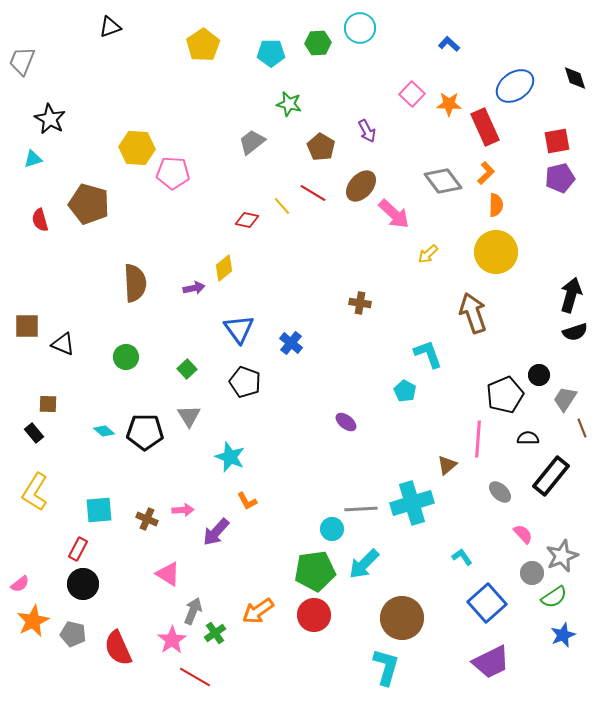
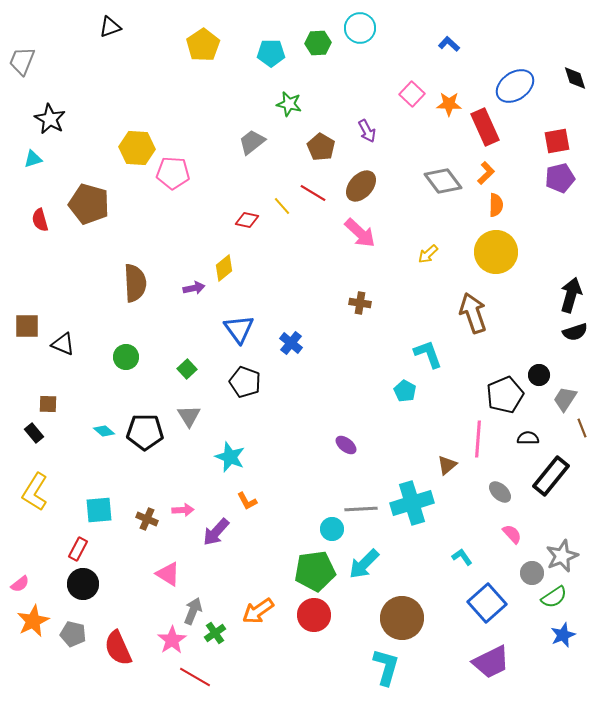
pink arrow at (394, 214): moved 34 px left, 19 px down
purple ellipse at (346, 422): moved 23 px down
pink semicircle at (523, 534): moved 11 px left
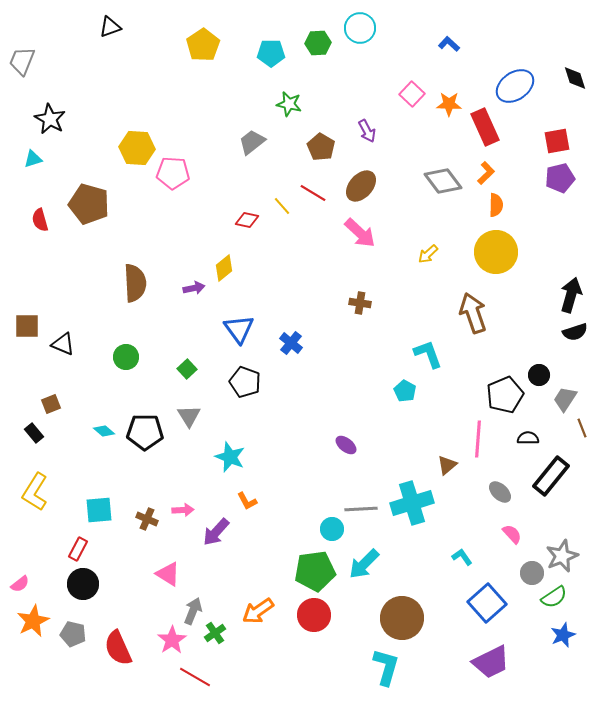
brown square at (48, 404): moved 3 px right; rotated 24 degrees counterclockwise
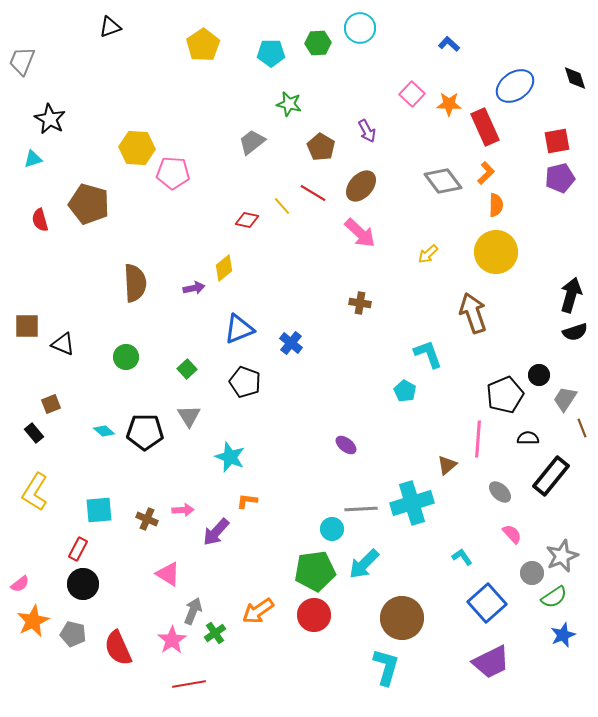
blue triangle at (239, 329): rotated 44 degrees clockwise
orange L-shape at (247, 501): rotated 125 degrees clockwise
red line at (195, 677): moved 6 px left, 7 px down; rotated 40 degrees counterclockwise
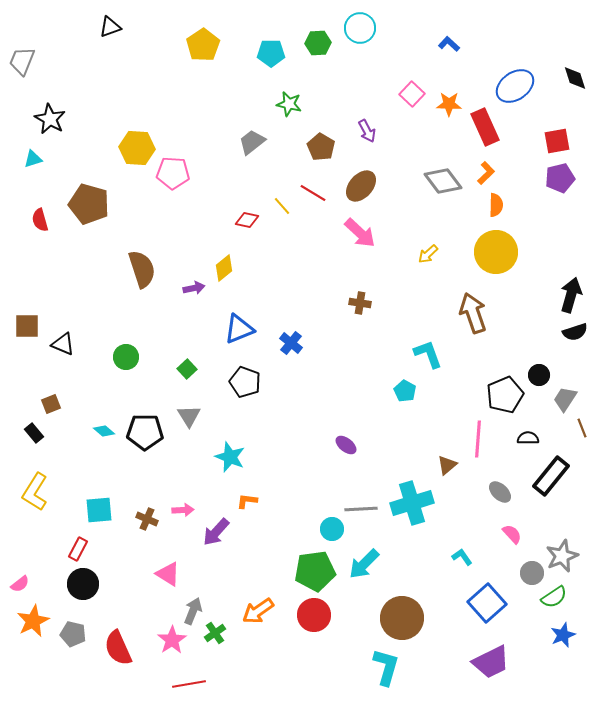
brown semicircle at (135, 283): moved 7 px right, 14 px up; rotated 15 degrees counterclockwise
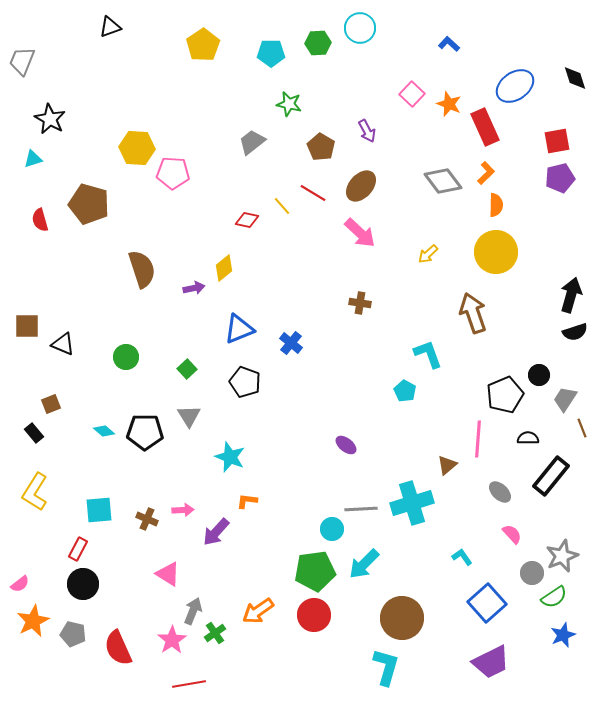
orange star at (449, 104): rotated 20 degrees clockwise
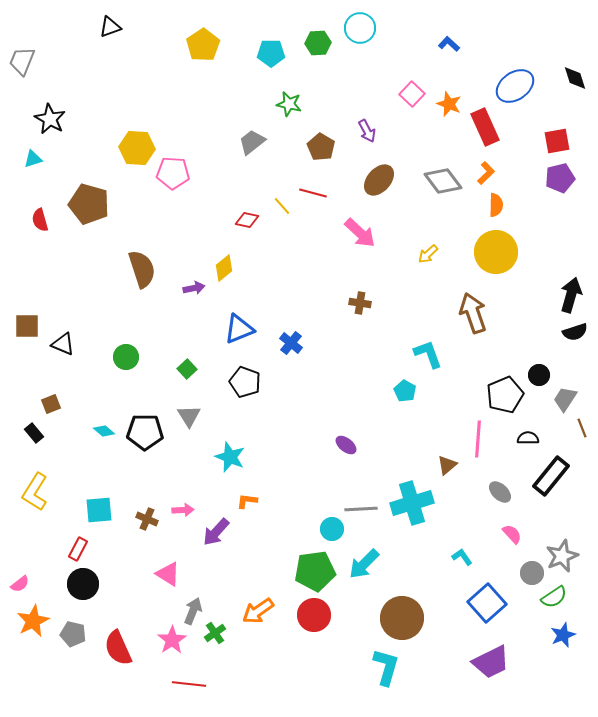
brown ellipse at (361, 186): moved 18 px right, 6 px up
red line at (313, 193): rotated 16 degrees counterclockwise
red line at (189, 684): rotated 16 degrees clockwise
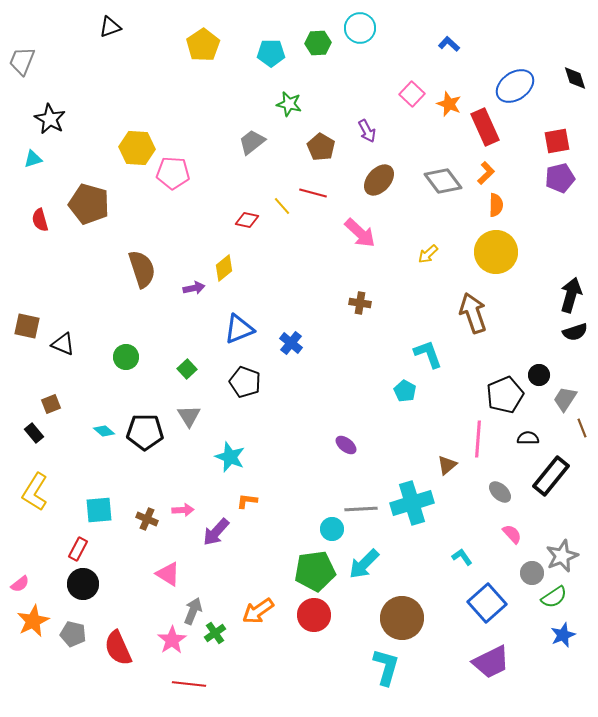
brown square at (27, 326): rotated 12 degrees clockwise
